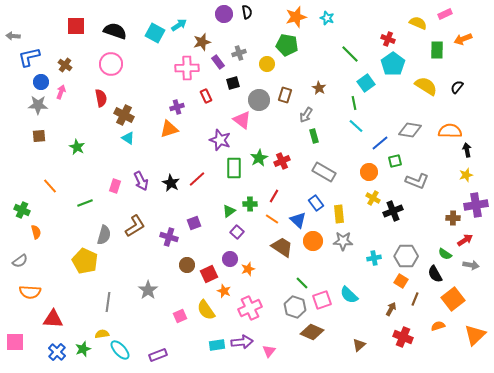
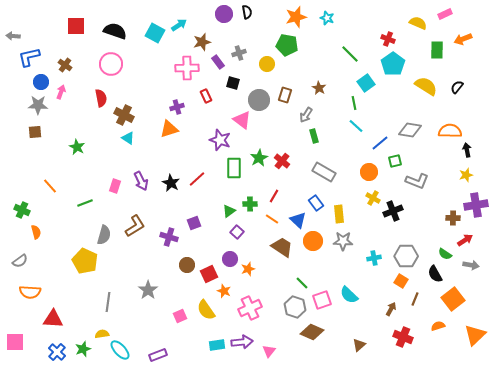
black square at (233, 83): rotated 32 degrees clockwise
brown square at (39, 136): moved 4 px left, 4 px up
red cross at (282, 161): rotated 28 degrees counterclockwise
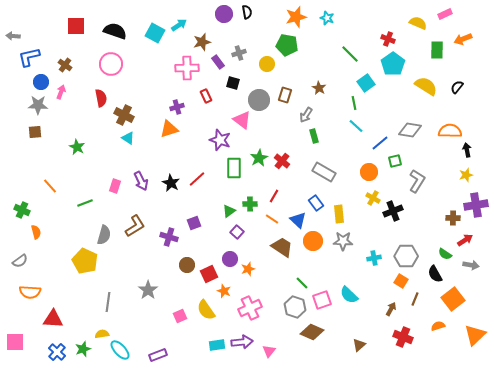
gray L-shape at (417, 181): rotated 80 degrees counterclockwise
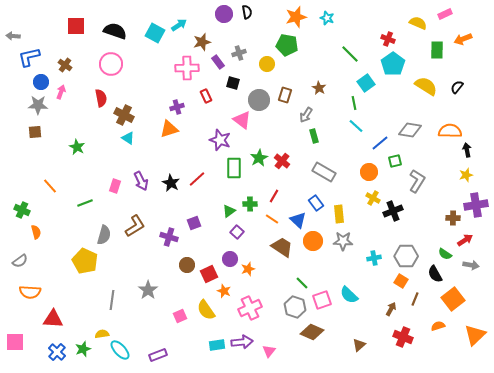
gray line at (108, 302): moved 4 px right, 2 px up
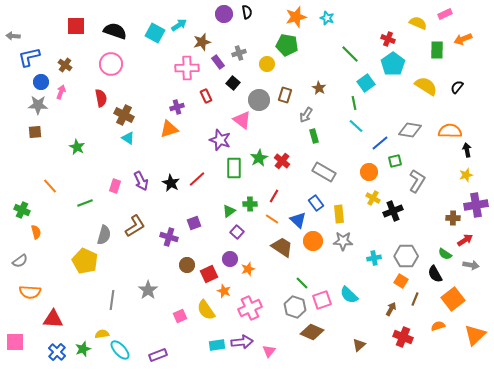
black square at (233, 83): rotated 24 degrees clockwise
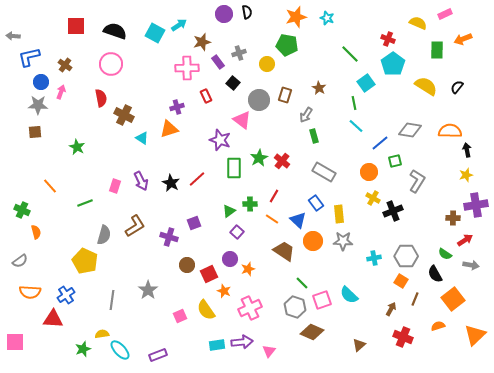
cyan triangle at (128, 138): moved 14 px right
brown trapezoid at (282, 247): moved 2 px right, 4 px down
blue cross at (57, 352): moved 9 px right, 57 px up; rotated 12 degrees clockwise
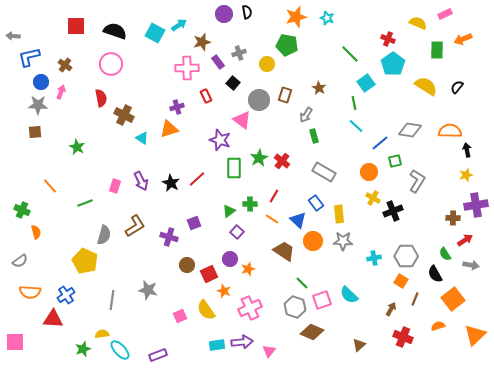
green semicircle at (445, 254): rotated 24 degrees clockwise
gray star at (148, 290): rotated 24 degrees counterclockwise
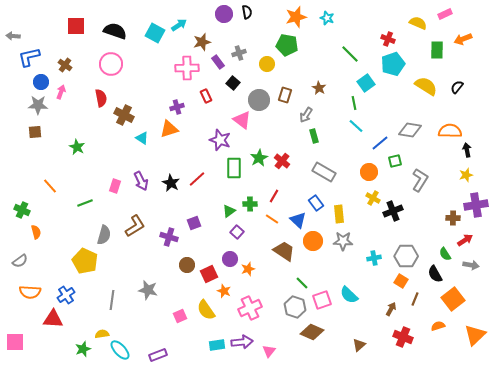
cyan pentagon at (393, 64): rotated 15 degrees clockwise
gray L-shape at (417, 181): moved 3 px right, 1 px up
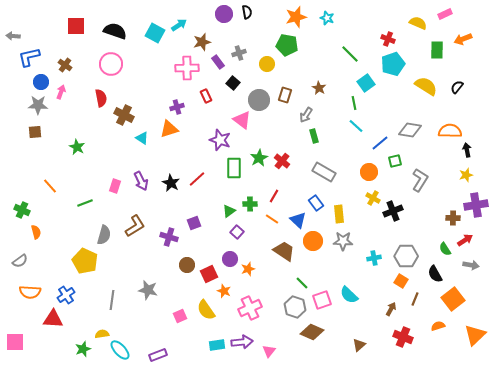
green semicircle at (445, 254): moved 5 px up
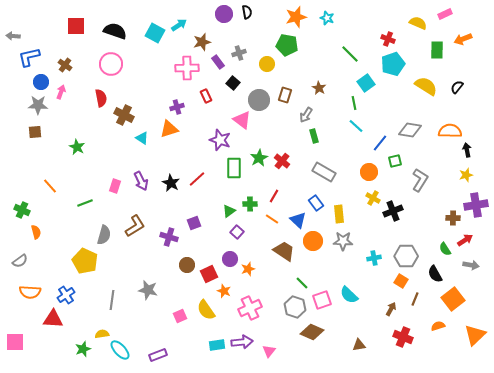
blue line at (380, 143): rotated 12 degrees counterclockwise
brown triangle at (359, 345): rotated 32 degrees clockwise
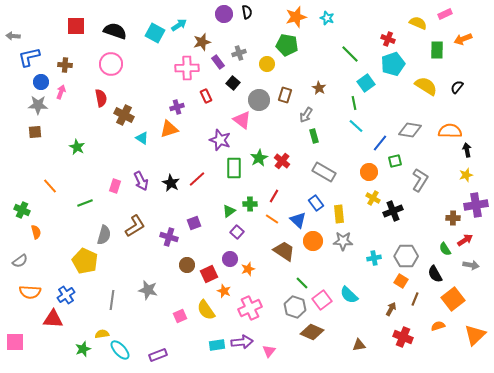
brown cross at (65, 65): rotated 32 degrees counterclockwise
pink square at (322, 300): rotated 18 degrees counterclockwise
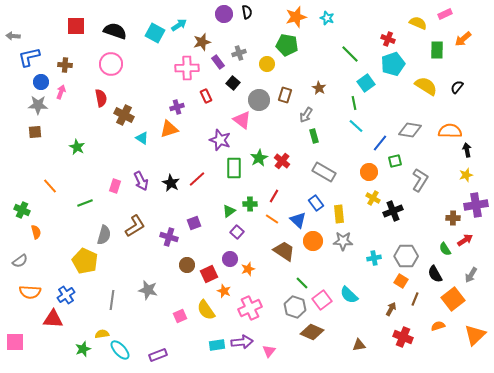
orange arrow at (463, 39): rotated 18 degrees counterclockwise
gray arrow at (471, 265): moved 10 px down; rotated 112 degrees clockwise
